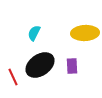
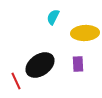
cyan semicircle: moved 19 px right, 16 px up
purple rectangle: moved 6 px right, 2 px up
red line: moved 3 px right, 4 px down
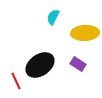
purple rectangle: rotated 56 degrees counterclockwise
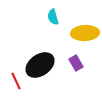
cyan semicircle: rotated 42 degrees counterclockwise
purple rectangle: moved 2 px left, 1 px up; rotated 28 degrees clockwise
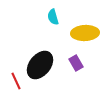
black ellipse: rotated 16 degrees counterclockwise
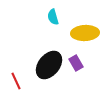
black ellipse: moved 9 px right
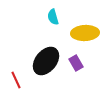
black ellipse: moved 3 px left, 4 px up
red line: moved 1 px up
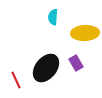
cyan semicircle: rotated 21 degrees clockwise
black ellipse: moved 7 px down
